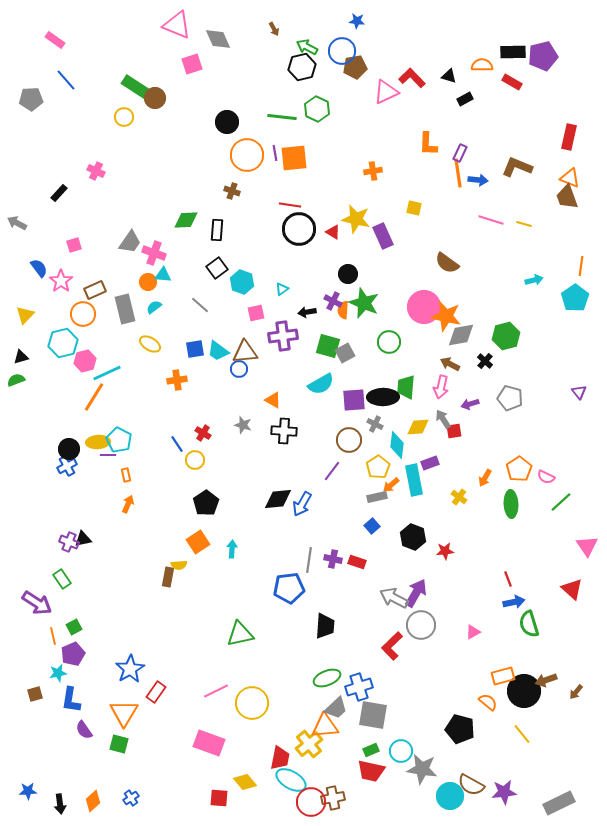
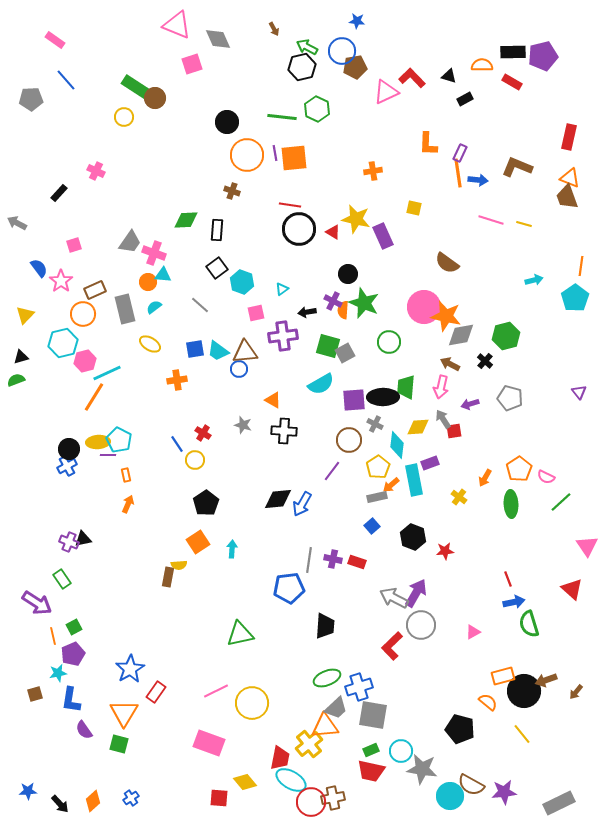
black arrow at (60, 804): rotated 36 degrees counterclockwise
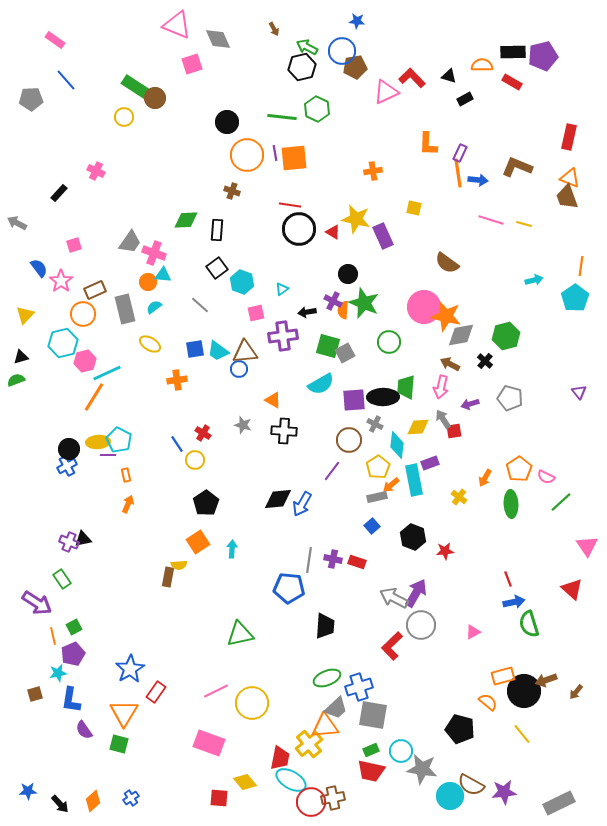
blue pentagon at (289, 588): rotated 12 degrees clockwise
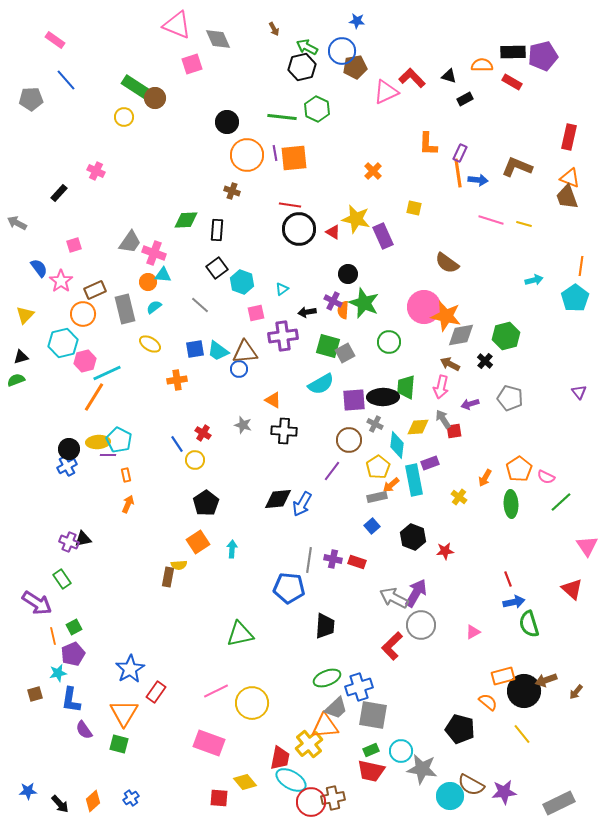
orange cross at (373, 171): rotated 36 degrees counterclockwise
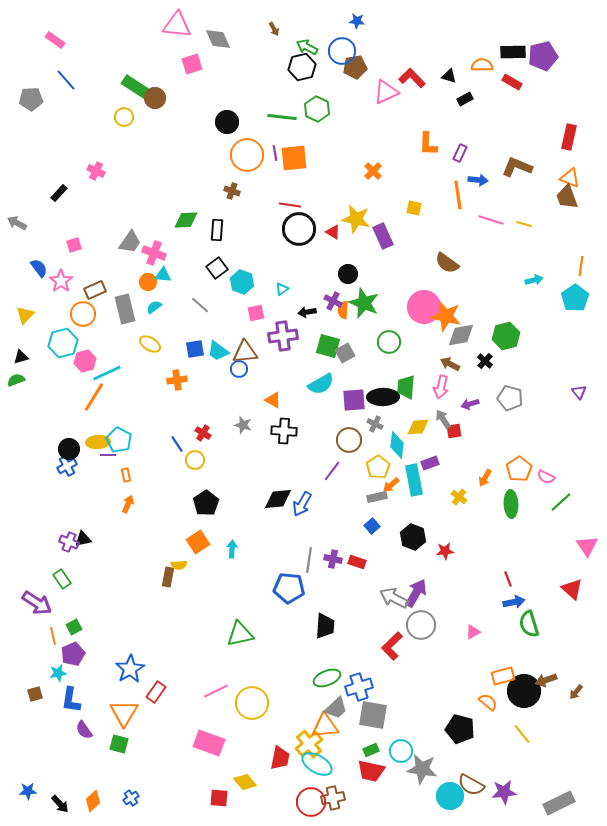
pink triangle at (177, 25): rotated 16 degrees counterclockwise
orange line at (458, 173): moved 22 px down
cyan ellipse at (291, 780): moved 26 px right, 16 px up
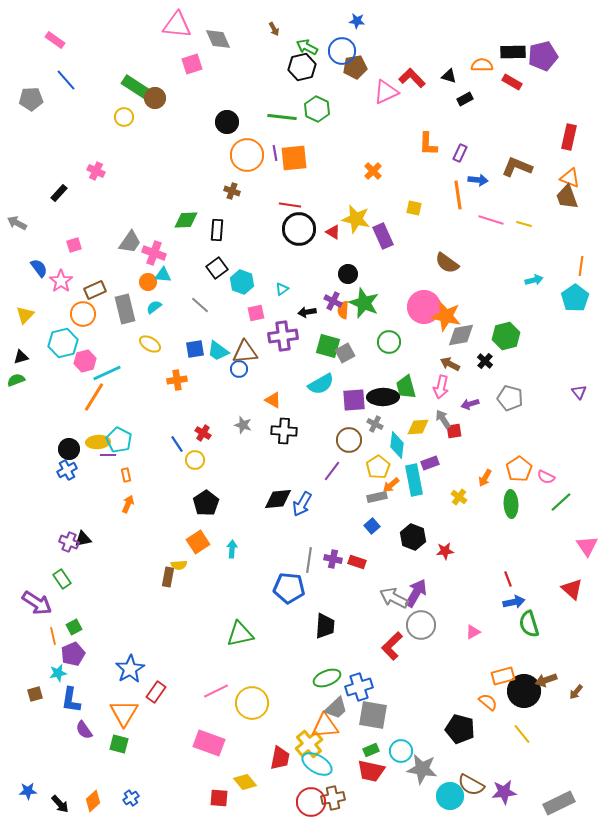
green trapezoid at (406, 387): rotated 20 degrees counterclockwise
blue cross at (67, 466): moved 4 px down
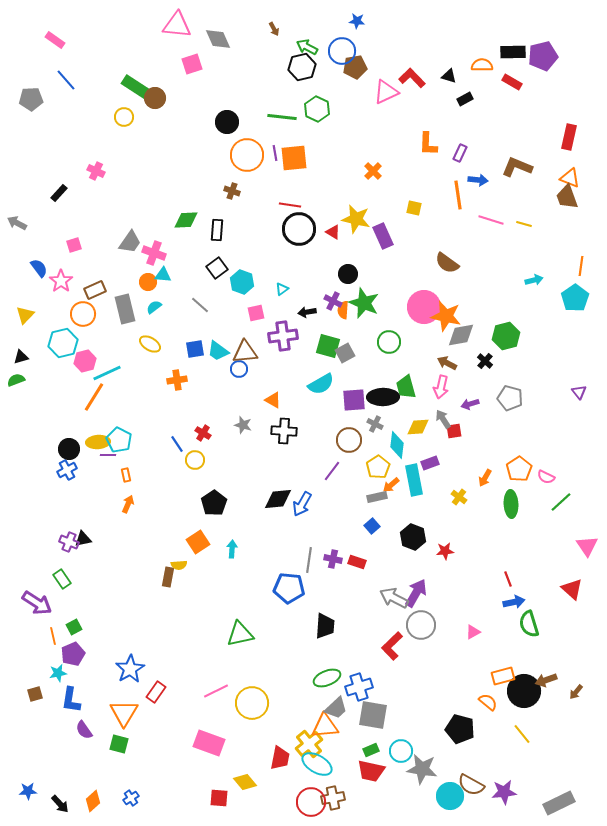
brown arrow at (450, 364): moved 3 px left, 1 px up
black pentagon at (206, 503): moved 8 px right
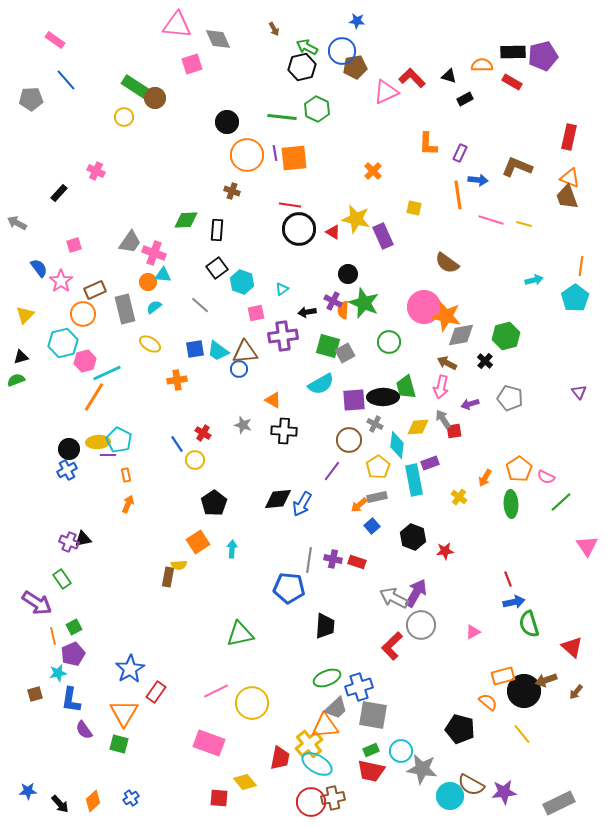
orange arrow at (391, 485): moved 32 px left, 20 px down
red triangle at (572, 589): moved 58 px down
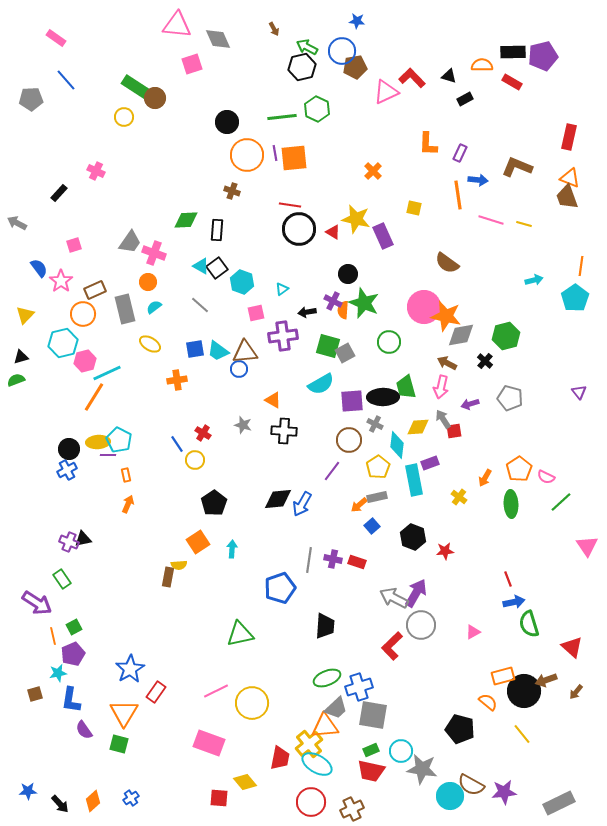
pink rectangle at (55, 40): moved 1 px right, 2 px up
green line at (282, 117): rotated 12 degrees counterclockwise
cyan triangle at (163, 275): moved 38 px right, 9 px up; rotated 24 degrees clockwise
purple square at (354, 400): moved 2 px left, 1 px down
blue pentagon at (289, 588): moved 9 px left; rotated 24 degrees counterclockwise
brown cross at (333, 798): moved 19 px right, 11 px down; rotated 15 degrees counterclockwise
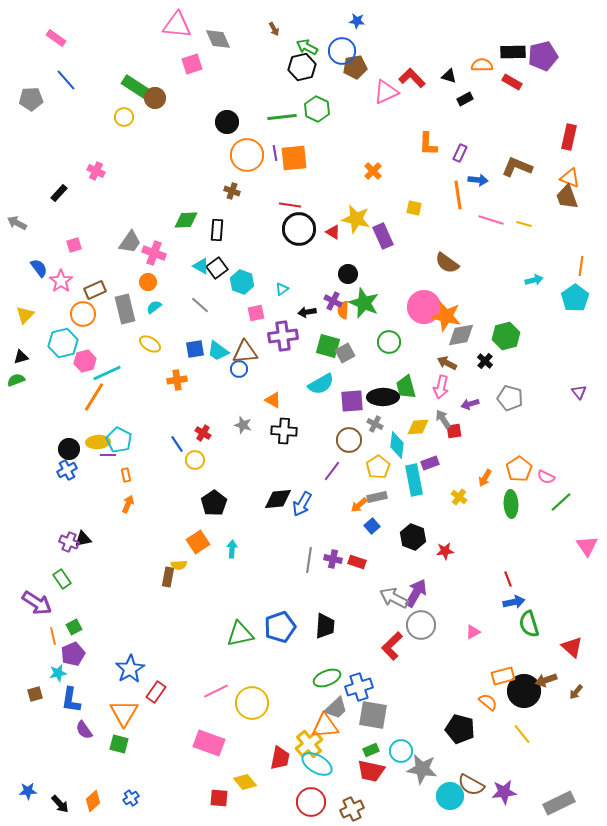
blue pentagon at (280, 588): moved 39 px down
